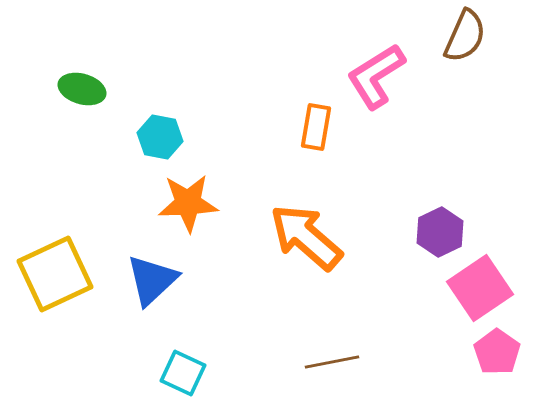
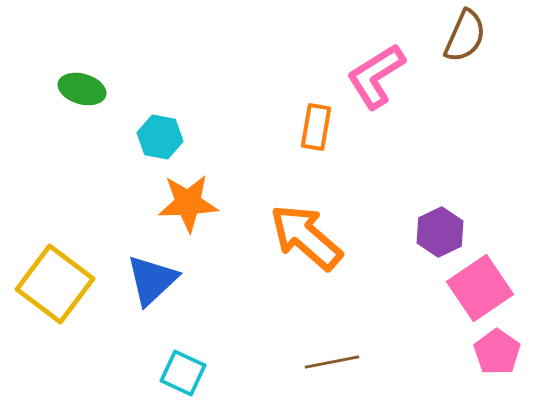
yellow square: moved 10 px down; rotated 28 degrees counterclockwise
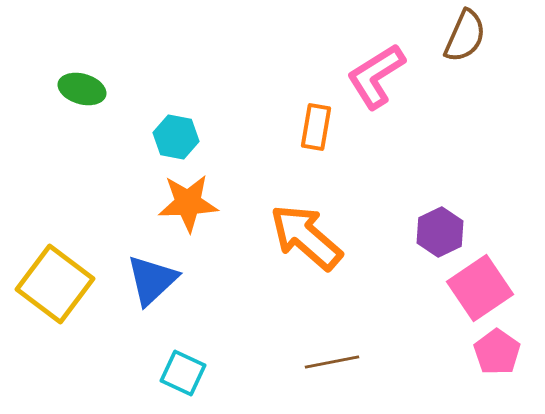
cyan hexagon: moved 16 px right
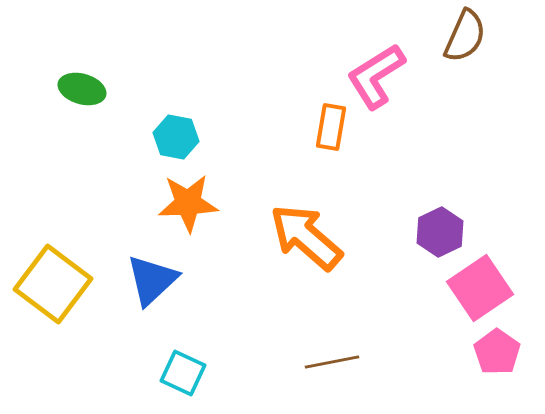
orange rectangle: moved 15 px right
yellow square: moved 2 px left
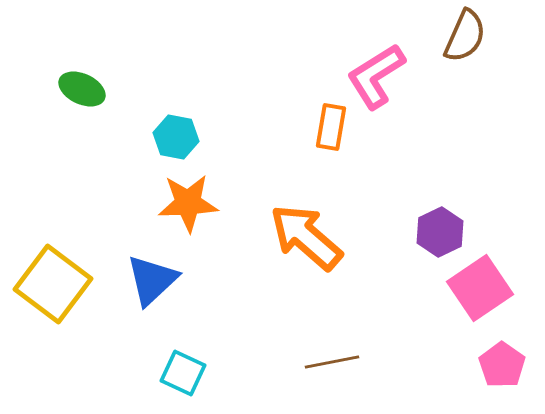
green ellipse: rotated 9 degrees clockwise
pink pentagon: moved 5 px right, 13 px down
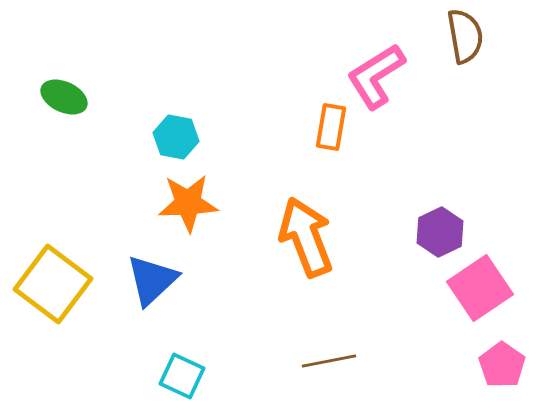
brown semicircle: rotated 34 degrees counterclockwise
green ellipse: moved 18 px left, 8 px down
orange arrow: rotated 28 degrees clockwise
brown line: moved 3 px left, 1 px up
cyan square: moved 1 px left, 3 px down
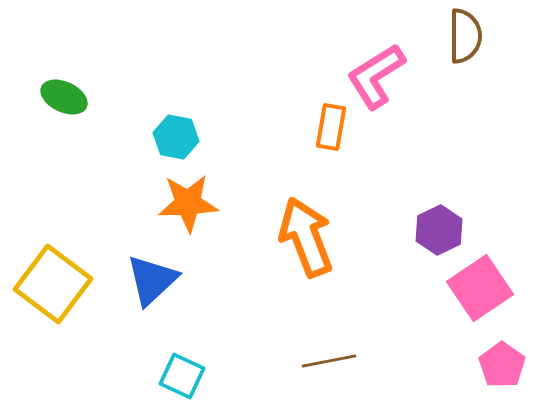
brown semicircle: rotated 10 degrees clockwise
purple hexagon: moved 1 px left, 2 px up
